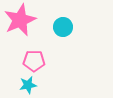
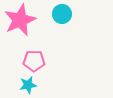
cyan circle: moved 1 px left, 13 px up
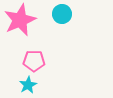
cyan star: rotated 18 degrees counterclockwise
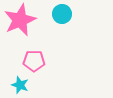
cyan star: moved 8 px left; rotated 24 degrees counterclockwise
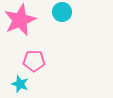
cyan circle: moved 2 px up
cyan star: moved 1 px up
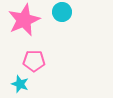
pink star: moved 4 px right
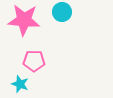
pink star: rotated 28 degrees clockwise
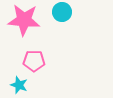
cyan star: moved 1 px left, 1 px down
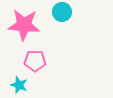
pink star: moved 5 px down
pink pentagon: moved 1 px right
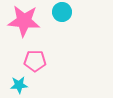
pink star: moved 4 px up
cyan star: rotated 24 degrees counterclockwise
